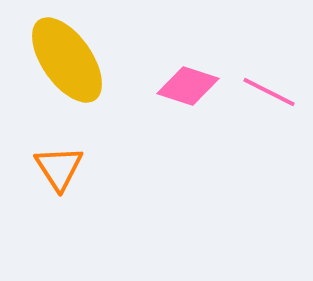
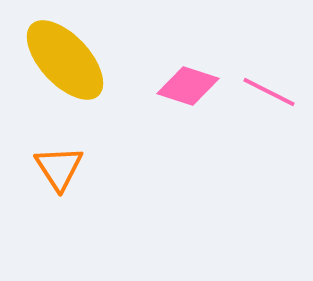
yellow ellipse: moved 2 px left; rotated 8 degrees counterclockwise
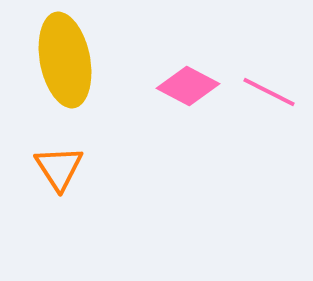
yellow ellipse: rotated 32 degrees clockwise
pink diamond: rotated 10 degrees clockwise
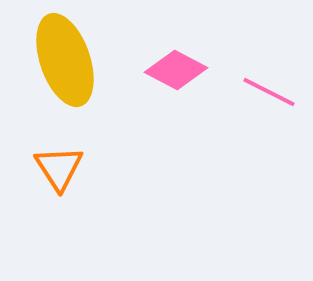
yellow ellipse: rotated 8 degrees counterclockwise
pink diamond: moved 12 px left, 16 px up
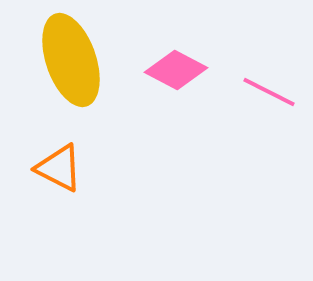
yellow ellipse: moved 6 px right
orange triangle: rotated 30 degrees counterclockwise
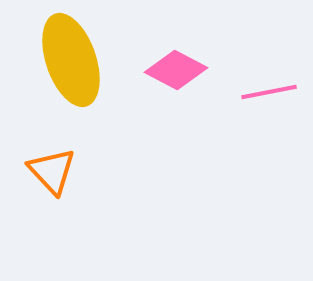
pink line: rotated 38 degrees counterclockwise
orange triangle: moved 7 px left, 3 px down; rotated 20 degrees clockwise
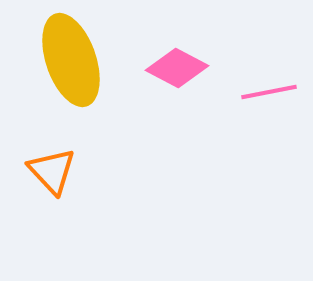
pink diamond: moved 1 px right, 2 px up
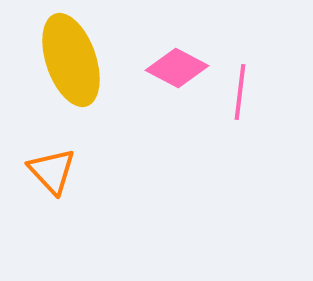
pink line: moved 29 px left; rotated 72 degrees counterclockwise
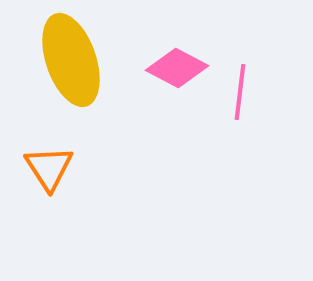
orange triangle: moved 3 px left, 3 px up; rotated 10 degrees clockwise
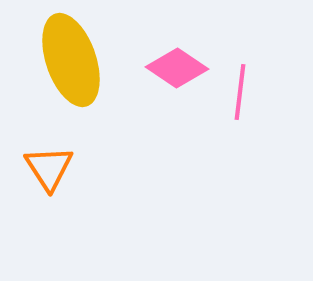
pink diamond: rotated 6 degrees clockwise
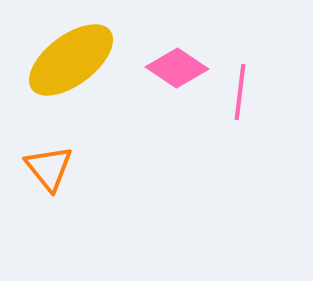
yellow ellipse: rotated 72 degrees clockwise
orange triangle: rotated 6 degrees counterclockwise
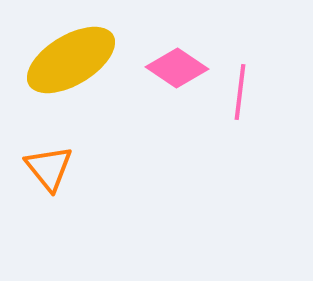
yellow ellipse: rotated 6 degrees clockwise
